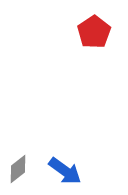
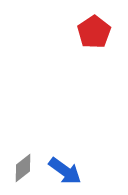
gray diamond: moved 5 px right, 1 px up
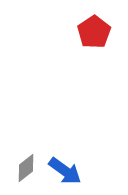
gray diamond: moved 3 px right
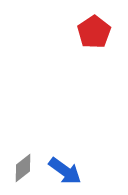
gray diamond: moved 3 px left
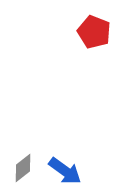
red pentagon: rotated 16 degrees counterclockwise
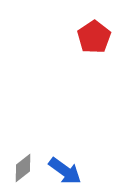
red pentagon: moved 5 px down; rotated 16 degrees clockwise
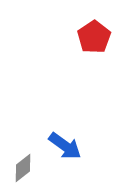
blue arrow: moved 25 px up
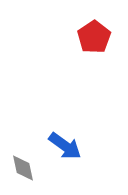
gray diamond: rotated 64 degrees counterclockwise
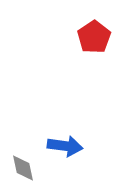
blue arrow: rotated 28 degrees counterclockwise
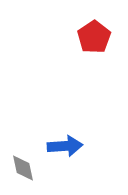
blue arrow: rotated 12 degrees counterclockwise
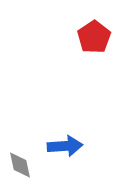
gray diamond: moved 3 px left, 3 px up
